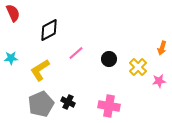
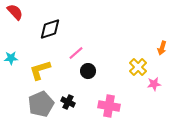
red semicircle: moved 2 px right, 1 px up; rotated 18 degrees counterclockwise
black diamond: moved 1 px right, 1 px up; rotated 10 degrees clockwise
black circle: moved 21 px left, 12 px down
yellow L-shape: rotated 15 degrees clockwise
pink star: moved 5 px left, 3 px down
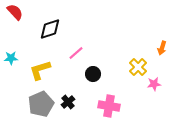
black circle: moved 5 px right, 3 px down
black cross: rotated 24 degrees clockwise
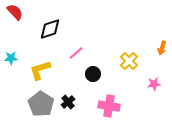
yellow cross: moved 9 px left, 6 px up
gray pentagon: rotated 15 degrees counterclockwise
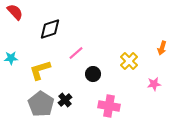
black cross: moved 3 px left, 2 px up
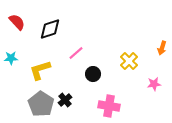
red semicircle: moved 2 px right, 10 px down
